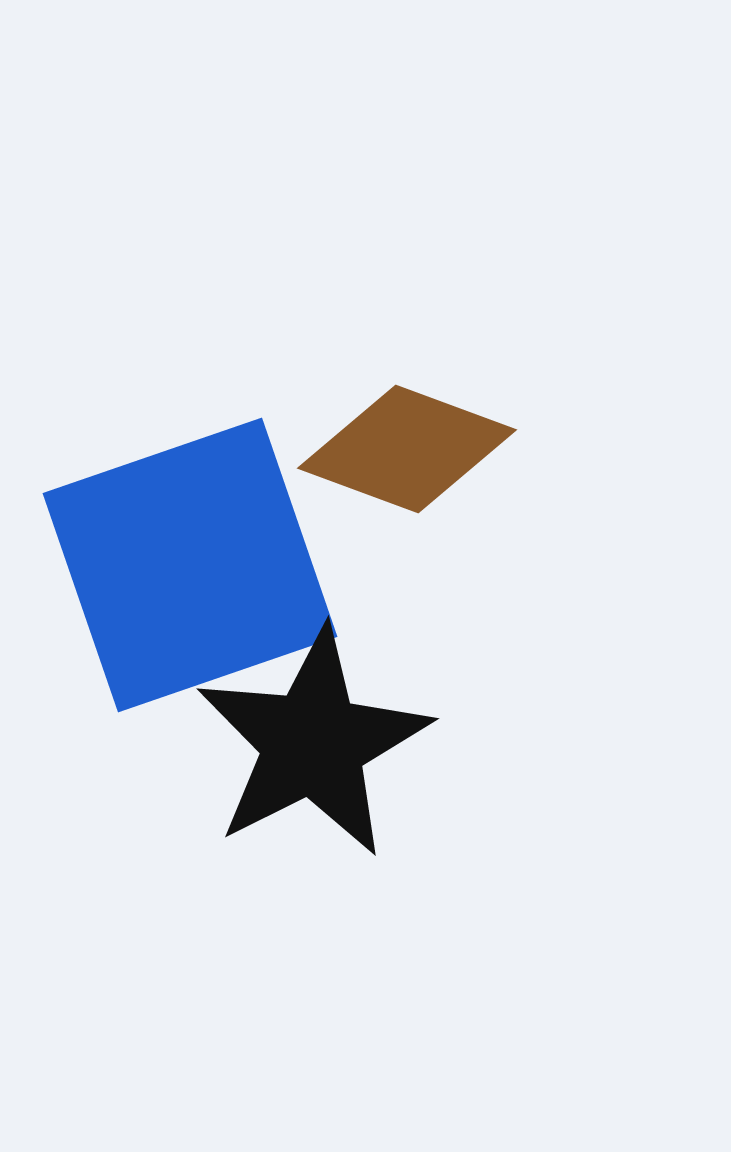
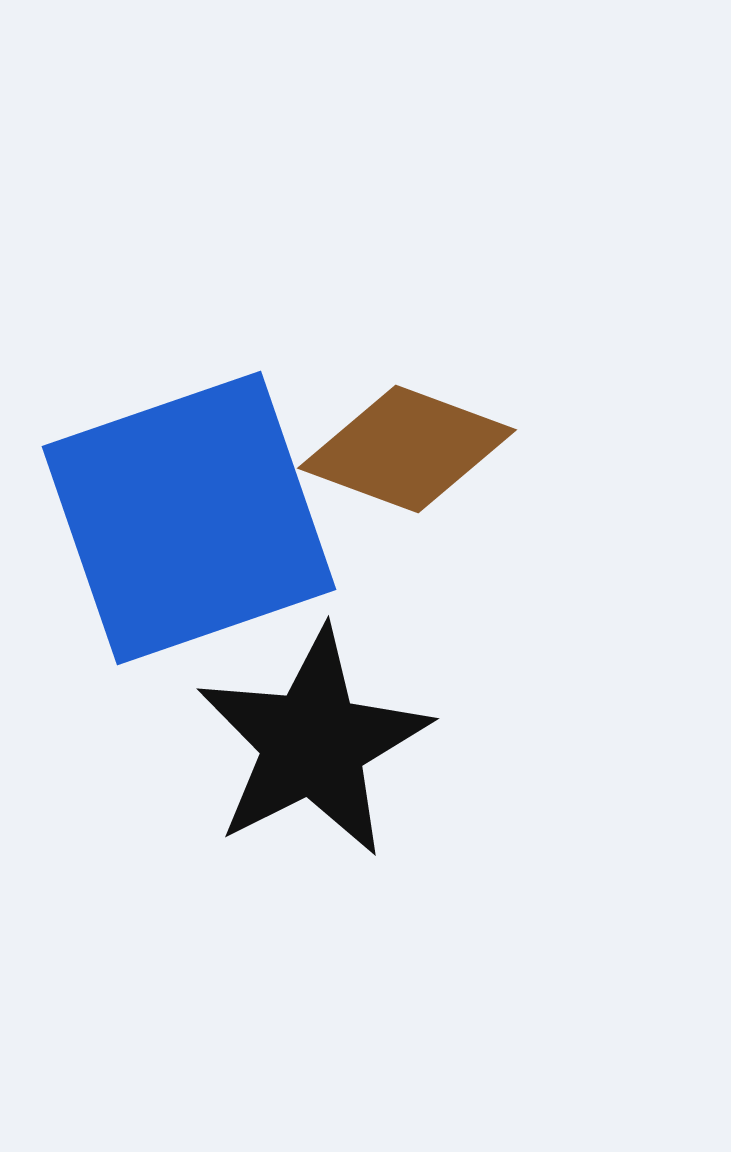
blue square: moved 1 px left, 47 px up
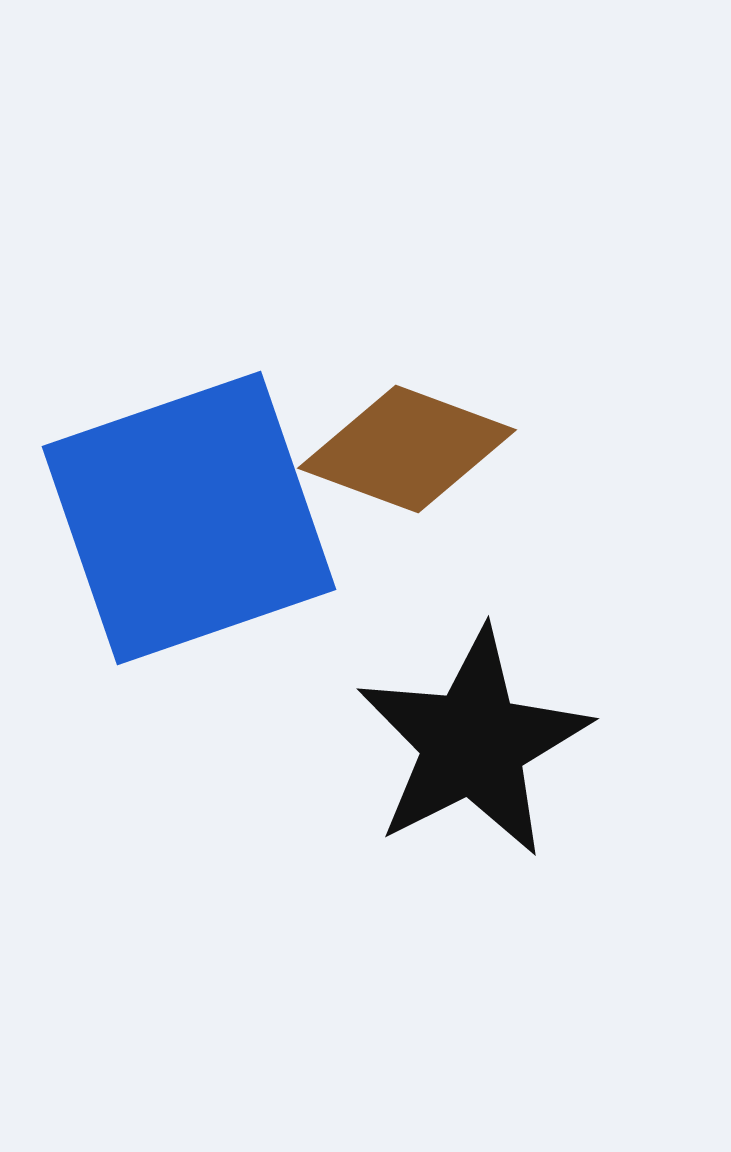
black star: moved 160 px right
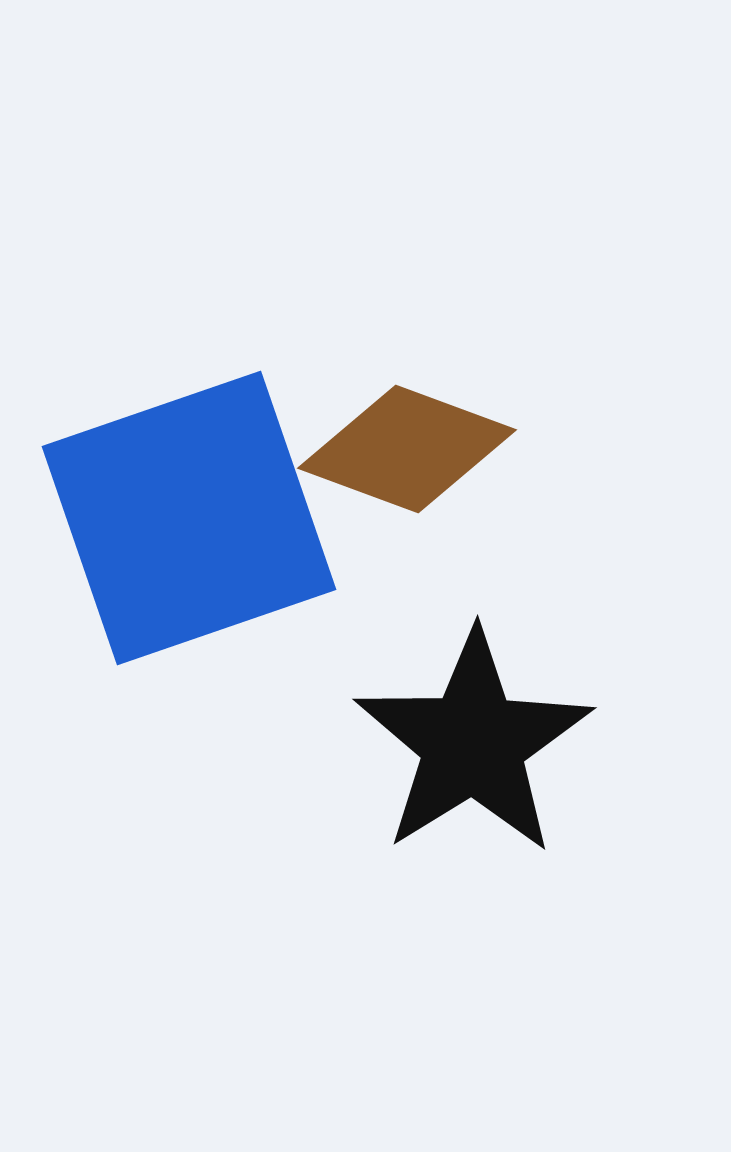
black star: rotated 5 degrees counterclockwise
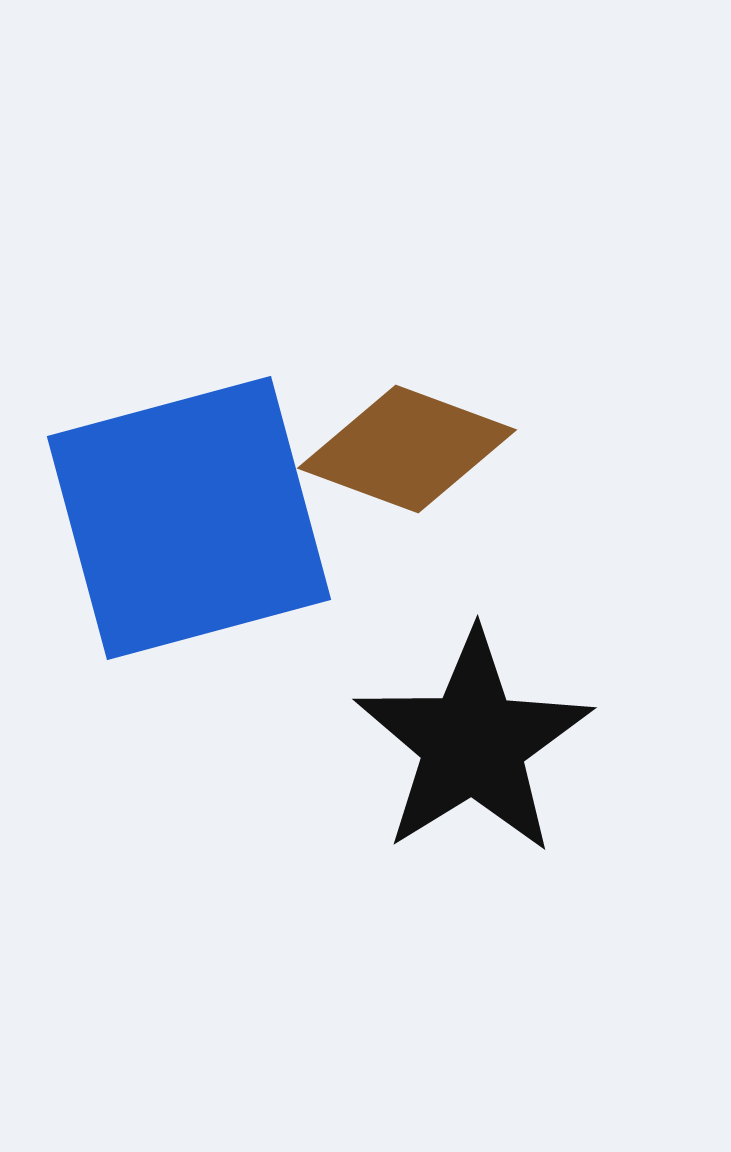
blue square: rotated 4 degrees clockwise
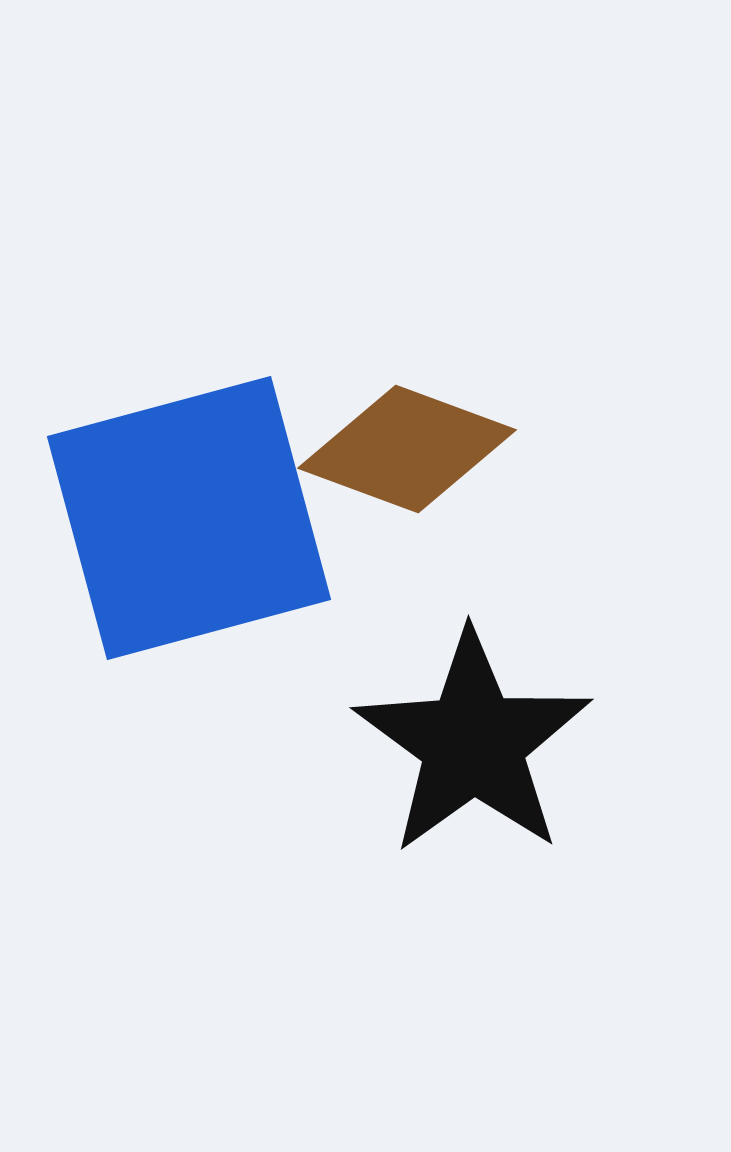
black star: rotated 4 degrees counterclockwise
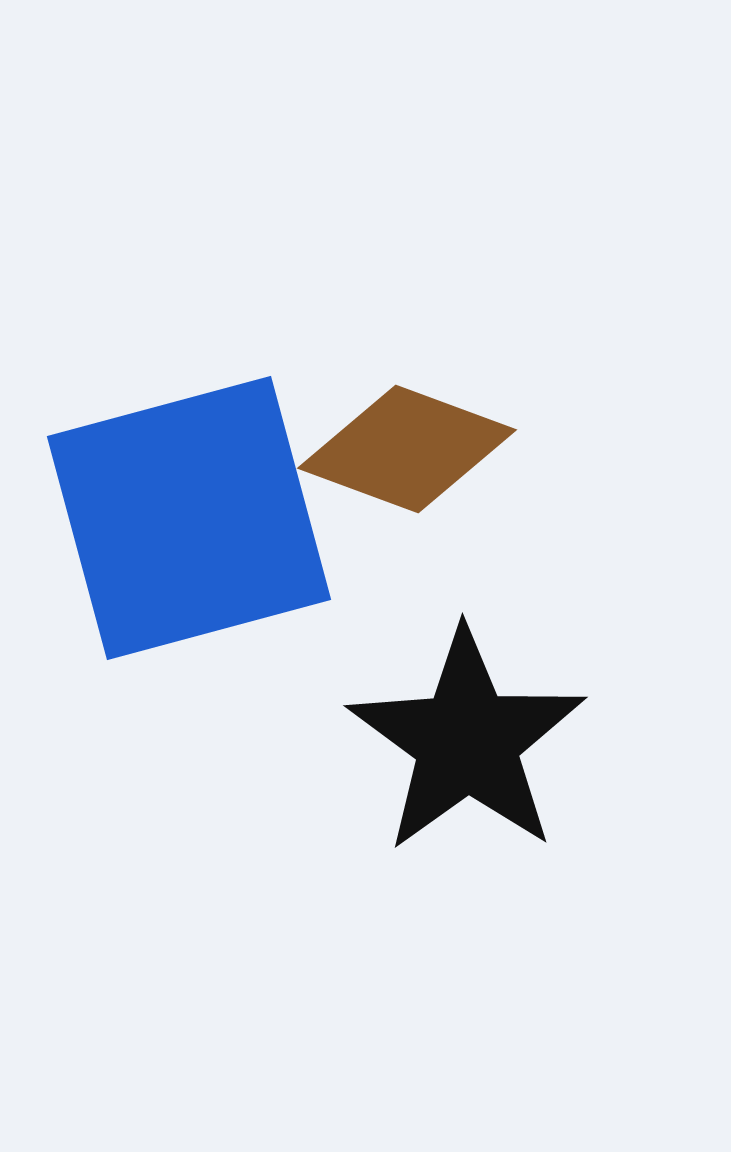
black star: moved 6 px left, 2 px up
